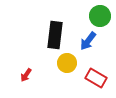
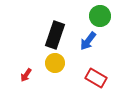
black rectangle: rotated 12 degrees clockwise
yellow circle: moved 12 px left
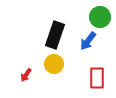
green circle: moved 1 px down
yellow circle: moved 1 px left, 1 px down
red rectangle: moved 1 px right; rotated 60 degrees clockwise
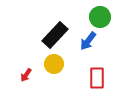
black rectangle: rotated 24 degrees clockwise
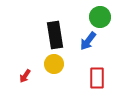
black rectangle: rotated 52 degrees counterclockwise
red arrow: moved 1 px left, 1 px down
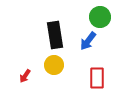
yellow circle: moved 1 px down
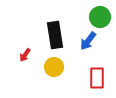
yellow circle: moved 2 px down
red arrow: moved 21 px up
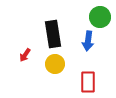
black rectangle: moved 2 px left, 1 px up
blue arrow: rotated 30 degrees counterclockwise
yellow circle: moved 1 px right, 3 px up
red rectangle: moved 9 px left, 4 px down
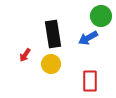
green circle: moved 1 px right, 1 px up
blue arrow: moved 3 px up; rotated 54 degrees clockwise
yellow circle: moved 4 px left
red rectangle: moved 2 px right, 1 px up
